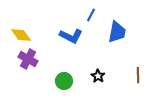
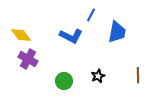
black star: rotated 16 degrees clockwise
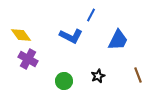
blue trapezoid: moved 1 px right, 8 px down; rotated 15 degrees clockwise
brown line: rotated 21 degrees counterclockwise
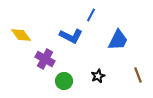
purple cross: moved 17 px right
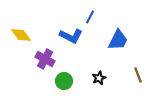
blue line: moved 1 px left, 2 px down
black star: moved 1 px right, 2 px down
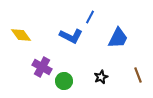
blue trapezoid: moved 2 px up
purple cross: moved 3 px left, 8 px down
black star: moved 2 px right, 1 px up
